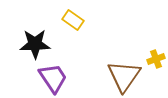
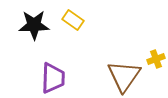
black star: moved 1 px left, 19 px up
purple trapezoid: rotated 36 degrees clockwise
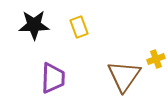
yellow rectangle: moved 6 px right, 7 px down; rotated 35 degrees clockwise
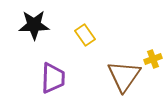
yellow rectangle: moved 6 px right, 8 px down; rotated 15 degrees counterclockwise
yellow cross: moved 3 px left
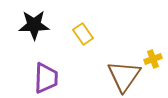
yellow rectangle: moved 2 px left, 1 px up
purple trapezoid: moved 7 px left
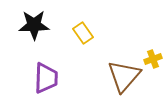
yellow rectangle: moved 1 px up
brown triangle: rotated 6 degrees clockwise
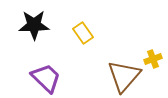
purple trapezoid: rotated 48 degrees counterclockwise
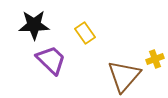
yellow rectangle: moved 2 px right
yellow cross: moved 2 px right
purple trapezoid: moved 5 px right, 18 px up
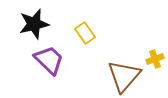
black star: moved 1 px up; rotated 12 degrees counterclockwise
purple trapezoid: moved 2 px left
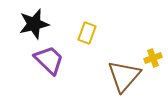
yellow rectangle: moved 2 px right; rotated 55 degrees clockwise
yellow cross: moved 2 px left, 1 px up
